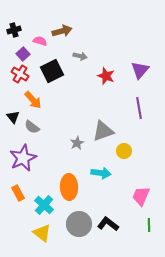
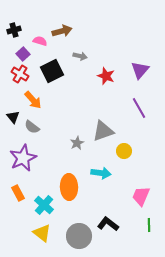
purple line: rotated 20 degrees counterclockwise
gray circle: moved 12 px down
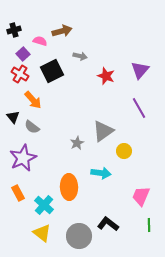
gray triangle: rotated 15 degrees counterclockwise
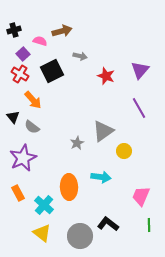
cyan arrow: moved 4 px down
gray circle: moved 1 px right
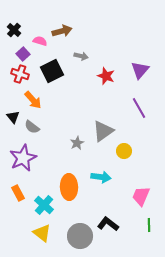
black cross: rotated 32 degrees counterclockwise
gray arrow: moved 1 px right
red cross: rotated 12 degrees counterclockwise
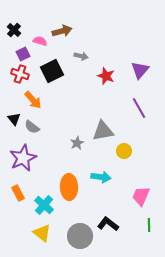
purple square: rotated 16 degrees clockwise
black triangle: moved 1 px right, 2 px down
gray triangle: rotated 25 degrees clockwise
